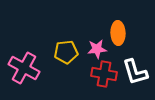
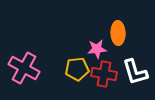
yellow pentagon: moved 11 px right, 17 px down
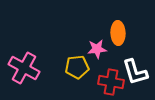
yellow pentagon: moved 2 px up
red cross: moved 7 px right, 8 px down
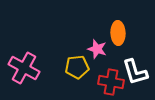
pink star: rotated 24 degrees clockwise
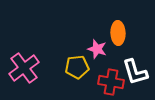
pink cross: rotated 24 degrees clockwise
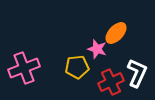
orange ellipse: moved 2 px left; rotated 45 degrees clockwise
pink cross: rotated 16 degrees clockwise
white L-shape: moved 2 px right, 1 px down; rotated 140 degrees counterclockwise
red cross: rotated 35 degrees counterclockwise
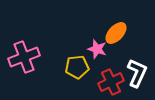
pink cross: moved 11 px up
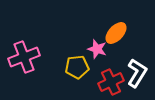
white L-shape: rotated 8 degrees clockwise
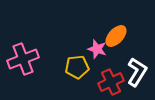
orange ellipse: moved 3 px down
pink cross: moved 1 px left, 2 px down
white L-shape: moved 1 px up
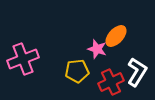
yellow pentagon: moved 4 px down
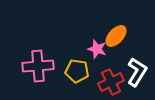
pink cross: moved 15 px right, 7 px down; rotated 16 degrees clockwise
yellow pentagon: rotated 15 degrees clockwise
